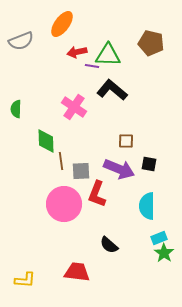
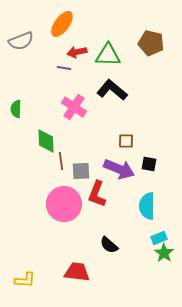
purple line: moved 28 px left, 2 px down
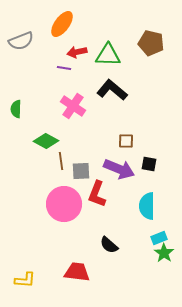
pink cross: moved 1 px left, 1 px up
green diamond: rotated 60 degrees counterclockwise
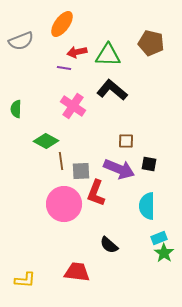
red L-shape: moved 1 px left, 1 px up
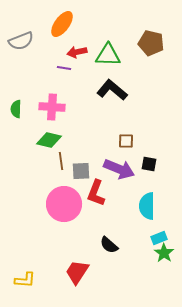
pink cross: moved 21 px left, 1 px down; rotated 30 degrees counterclockwise
green diamond: moved 3 px right, 1 px up; rotated 15 degrees counterclockwise
red trapezoid: rotated 64 degrees counterclockwise
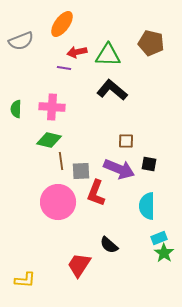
pink circle: moved 6 px left, 2 px up
red trapezoid: moved 2 px right, 7 px up
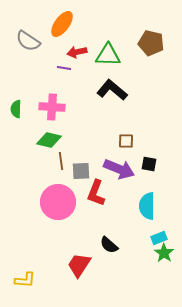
gray semicircle: moved 7 px right; rotated 55 degrees clockwise
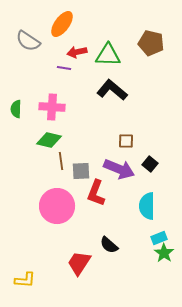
black square: moved 1 px right; rotated 28 degrees clockwise
pink circle: moved 1 px left, 4 px down
red trapezoid: moved 2 px up
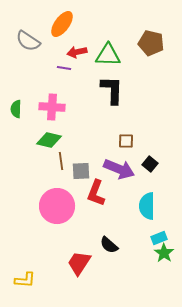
black L-shape: rotated 52 degrees clockwise
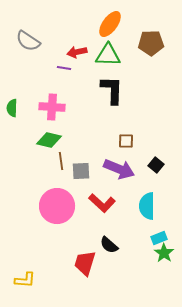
orange ellipse: moved 48 px right
brown pentagon: rotated 15 degrees counterclockwise
green semicircle: moved 4 px left, 1 px up
black square: moved 6 px right, 1 px down
red L-shape: moved 6 px right, 10 px down; rotated 68 degrees counterclockwise
red trapezoid: moved 6 px right; rotated 16 degrees counterclockwise
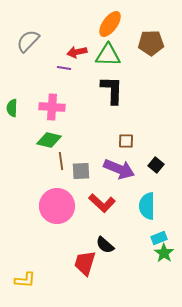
gray semicircle: rotated 100 degrees clockwise
black semicircle: moved 4 px left
